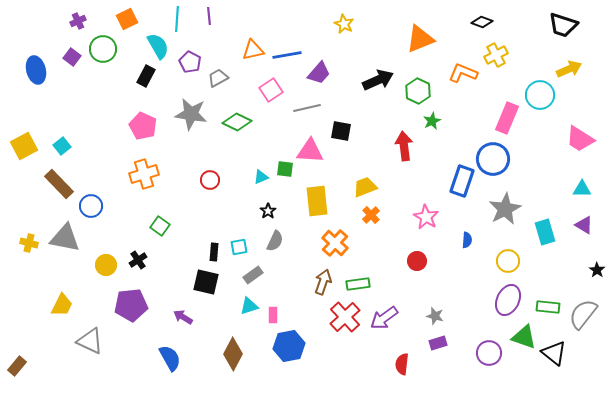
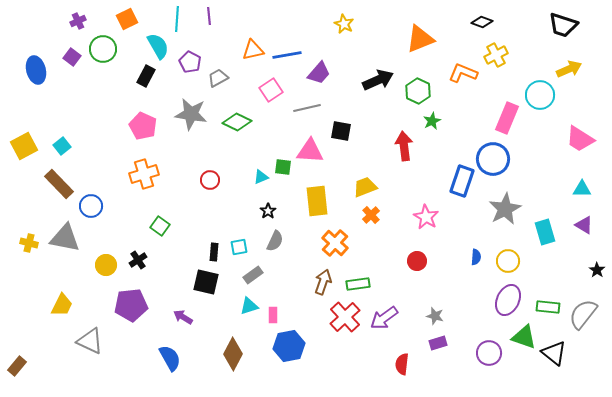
green square at (285, 169): moved 2 px left, 2 px up
blue semicircle at (467, 240): moved 9 px right, 17 px down
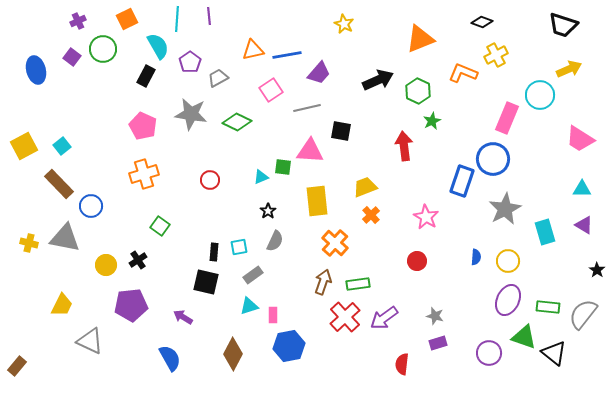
purple pentagon at (190, 62): rotated 10 degrees clockwise
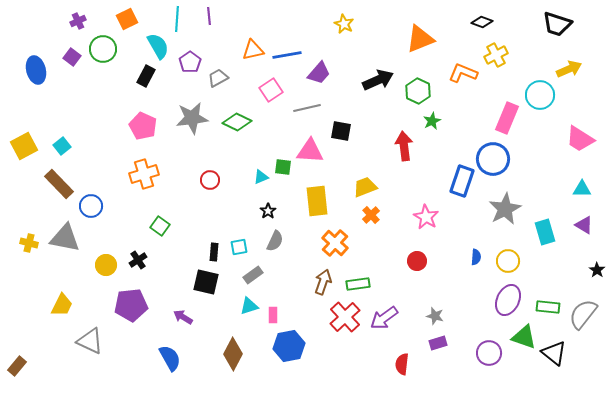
black trapezoid at (563, 25): moved 6 px left, 1 px up
gray star at (191, 114): moved 1 px right, 4 px down; rotated 16 degrees counterclockwise
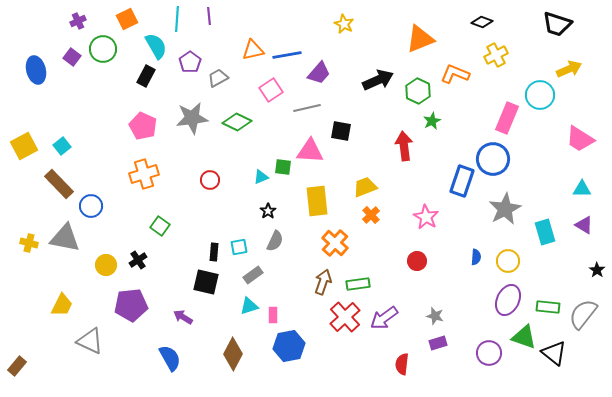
cyan semicircle at (158, 46): moved 2 px left
orange L-shape at (463, 73): moved 8 px left, 1 px down
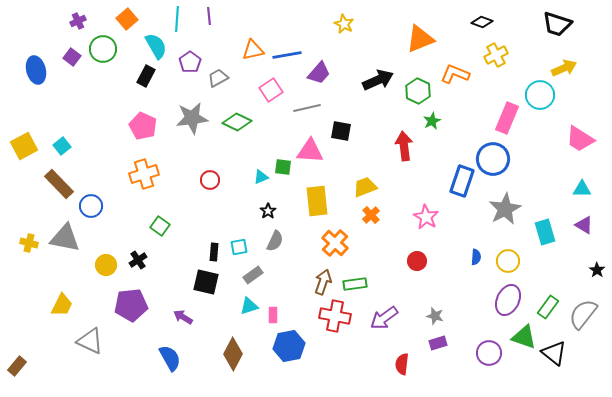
orange square at (127, 19): rotated 15 degrees counterclockwise
yellow arrow at (569, 69): moved 5 px left, 1 px up
green rectangle at (358, 284): moved 3 px left
green rectangle at (548, 307): rotated 60 degrees counterclockwise
red cross at (345, 317): moved 10 px left, 1 px up; rotated 36 degrees counterclockwise
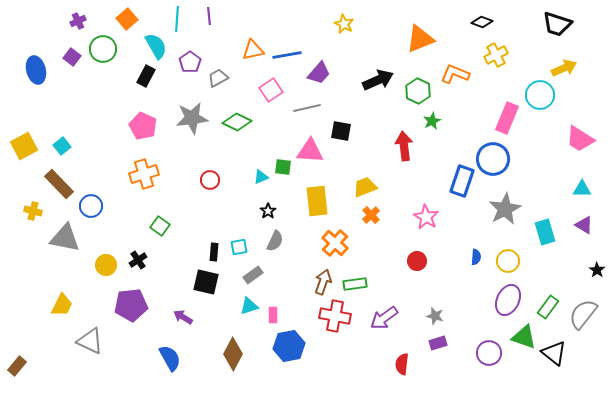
yellow cross at (29, 243): moved 4 px right, 32 px up
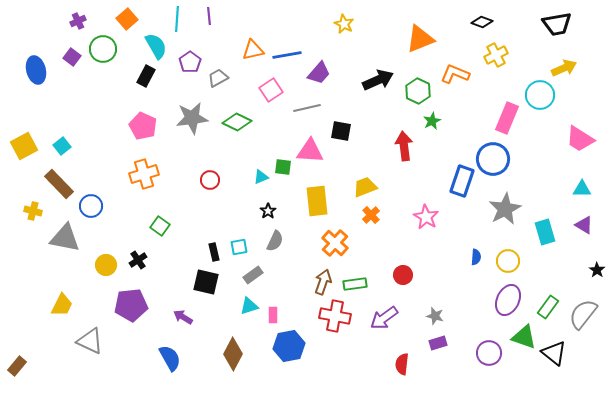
black trapezoid at (557, 24): rotated 28 degrees counterclockwise
black rectangle at (214, 252): rotated 18 degrees counterclockwise
red circle at (417, 261): moved 14 px left, 14 px down
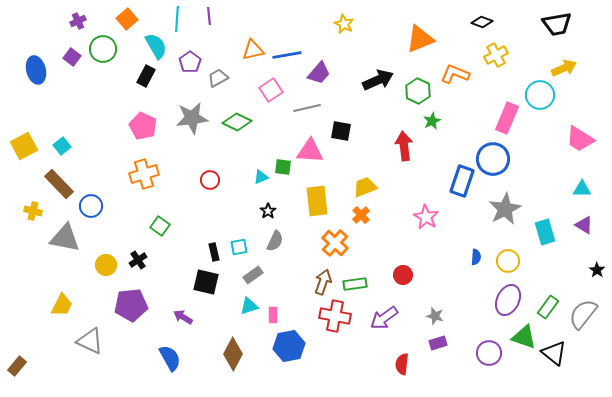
orange cross at (371, 215): moved 10 px left
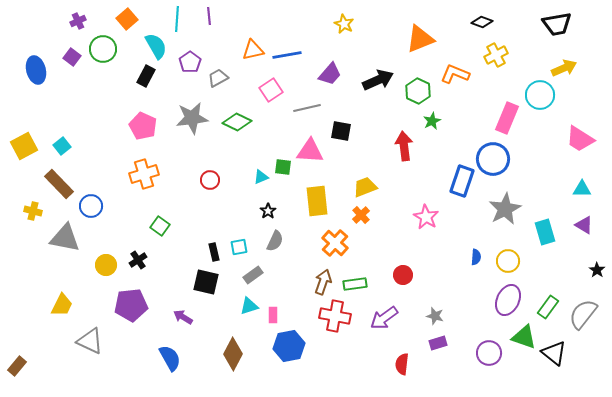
purple trapezoid at (319, 73): moved 11 px right, 1 px down
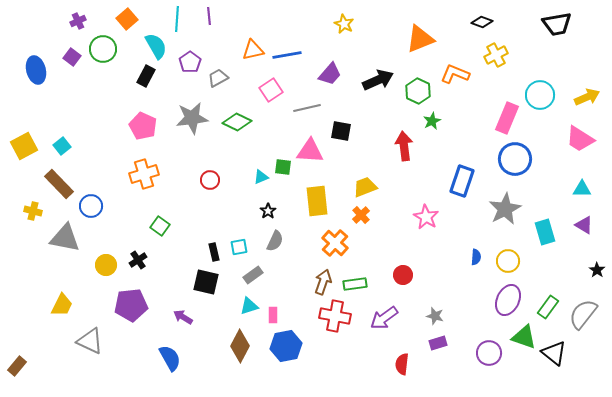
yellow arrow at (564, 68): moved 23 px right, 29 px down
blue circle at (493, 159): moved 22 px right
blue hexagon at (289, 346): moved 3 px left
brown diamond at (233, 354): moved 7 px right, 8 px up
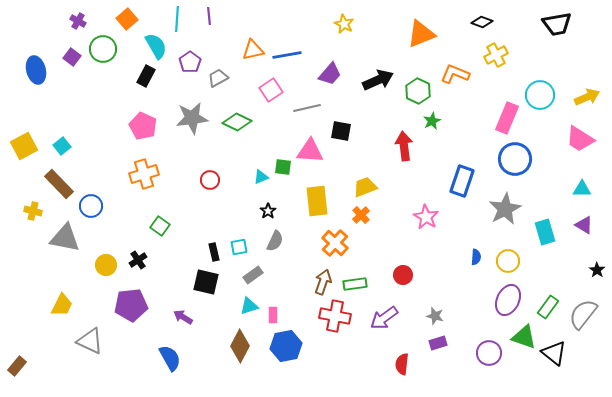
purple cross at (78, 21): rotated 35 degrees counterclockwise
orange triangle at (420, 39): moved 1 px right, 5 px up
